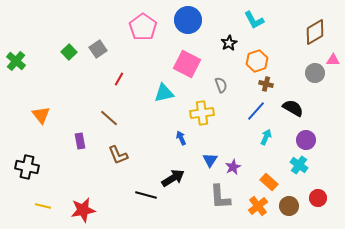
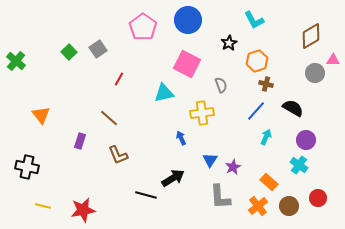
brown diamond: moved 4 px left, 4 px down
purple rectangle: rotated 28 degrees clockwise
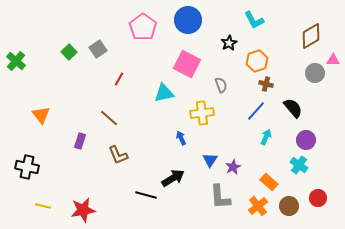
black semicircle: rotated 20 degrees clockwise
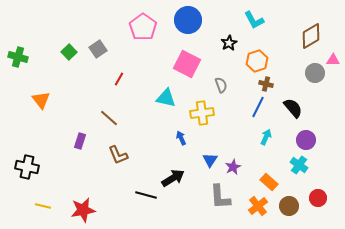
green cross: moved 2 px right, 4 px up; rotated 24 degrees counterclockwise
cyan triangle: moved 2 px right, 5 px down; rotated 25 degrees clockwise
blue line: moved 2 px right, 4 px up; rotated 15 degrees counterclockwise
orange triangle: moved 15 px up
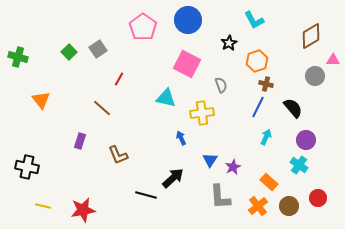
gray circle: moved 3 px down
brown line: moved 7 px left, 10 px up
black arrow: rotated 10 degrees counterclockwise
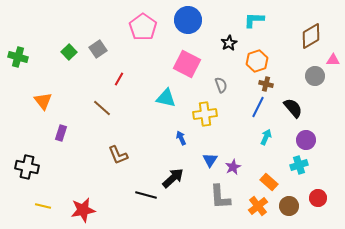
cyan L-shape: rotated 120 degrees clockwise
orange triangle: moved 2 px right, 1 px down
yellow cross: moved 3 px right, 1 px down
purple rectangle: moved 19 px left, 8 px up
cyan cross: rotated 36 degrees clockwise
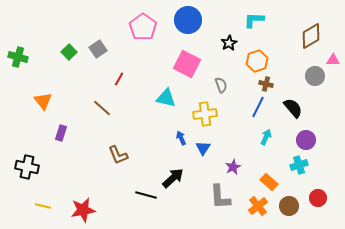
blue triangle: moved 7 px left, 12 px up
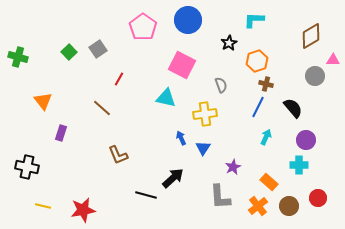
pink square: moved 5 px left, 1 px down
cyan cross: rotated 18 degrees clockwise
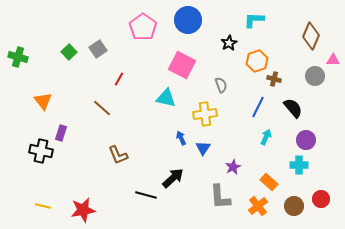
brown diamond: rotated 36 degrees counterclockwise
brown cross: moved 8 px right, 5 px up
black cross: moved 14 px right, 16 px up
red circle: moved 3 px right, 1 px down
brown circle: moved 5 px right
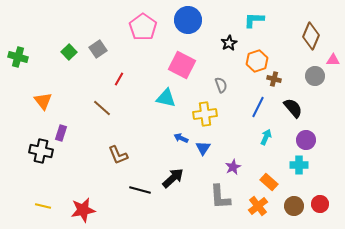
blue arrow: rotated 40 degrees counterclockwise
black line: moved 6 px left, 5 px up
red circle: moved 1 px left, 5 px down
